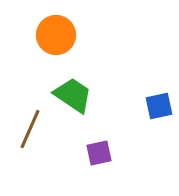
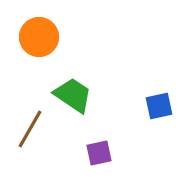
orange circle: moved 17 px left, 2 px down
brown line: rotated 6 degrees clockwise
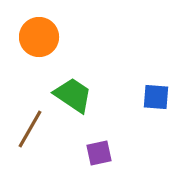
blue square: moved 3 px left, 9 px up; rotated 16 degrees clockwise
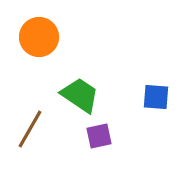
green trapezoid: moved 7 px right
purple square: moved 17 px up
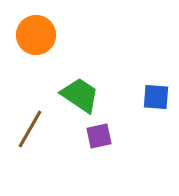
orange circle: moved 3 px left, 2 px up
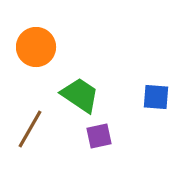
orange circle: moved 12 px down
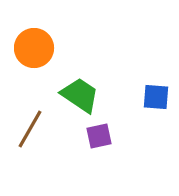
orange circle: moved 2 px left, 1 px down
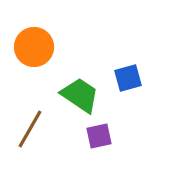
orange circle: moved 1 px up
blue square: moved 28 px left, 19 px up; rotated 20 degrees counterclockwise
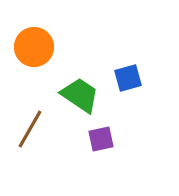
purple square: moved 2 px right, 3 px down
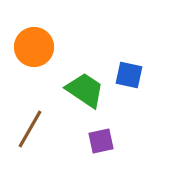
blue square: moved 1 px right, 3 px up; rotated 28 degrees clockwise
green trapezoid: moved 5 px right, 5 px up
purple square: moved 2 px down
